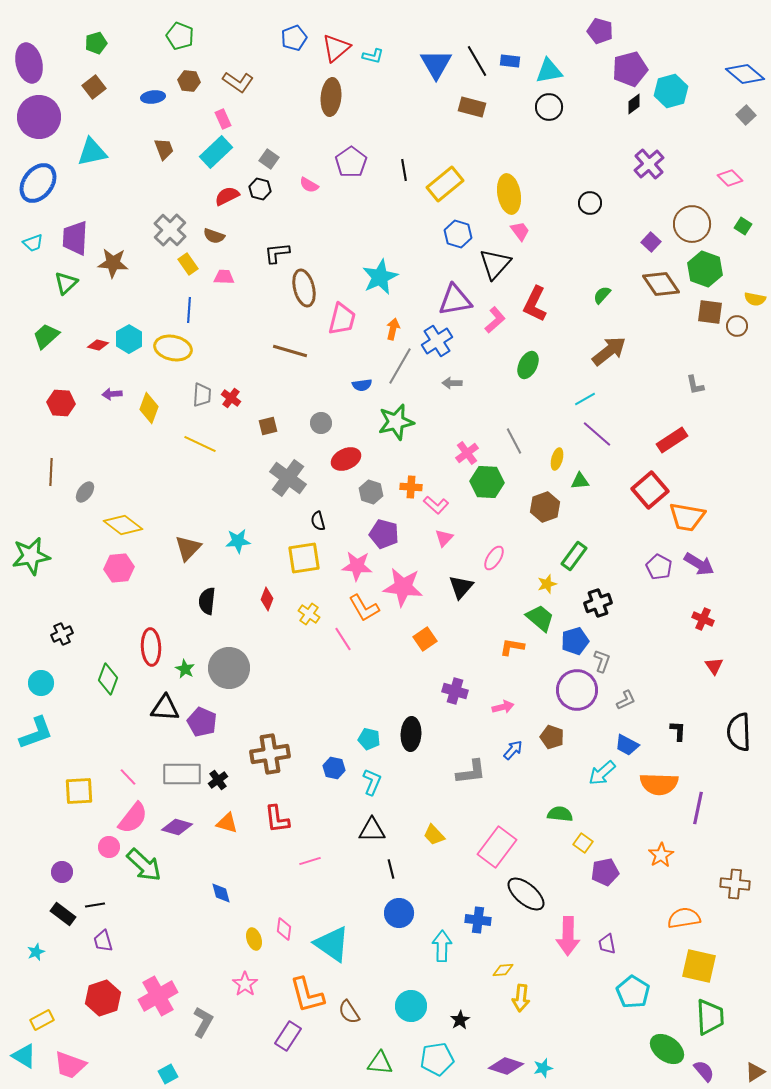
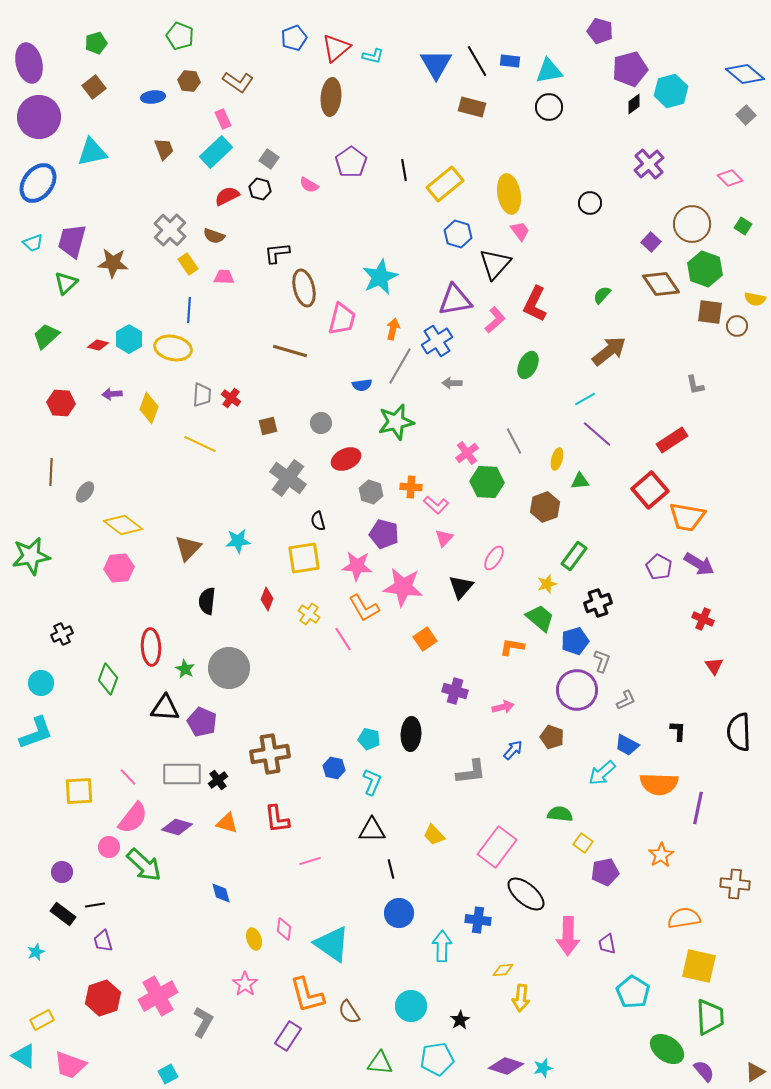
purple trapezoid at (75, 238): moved 3 px left, 3 px down; rotated 12 degrees clockwise
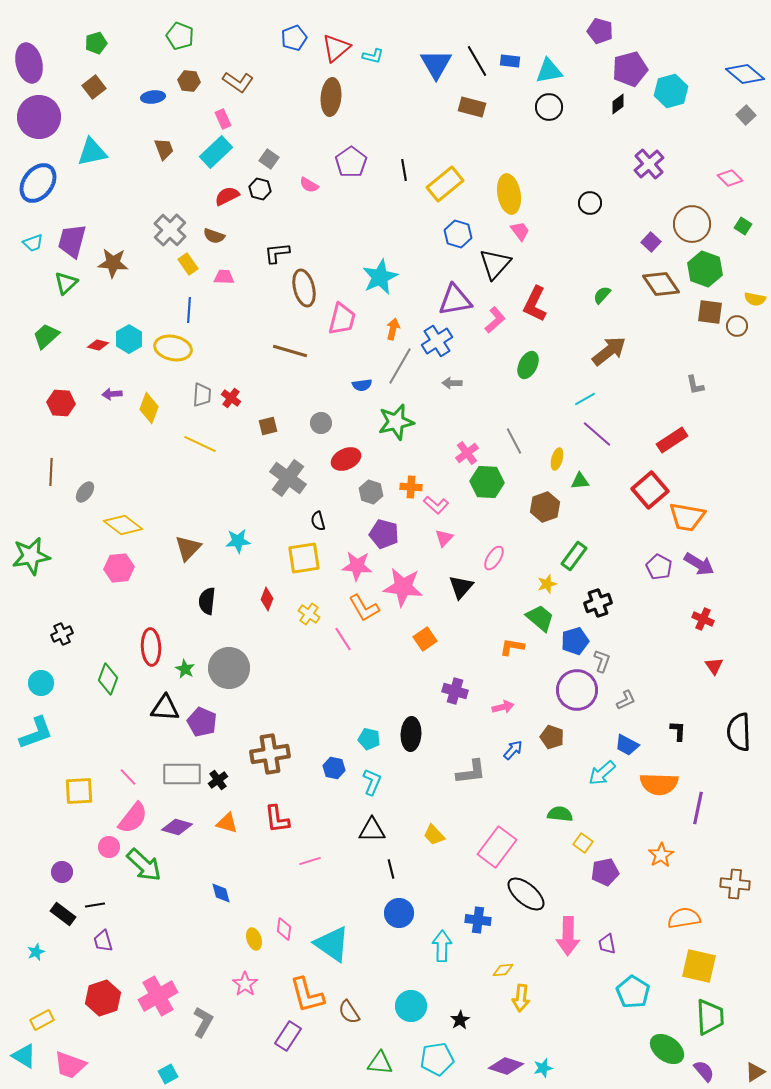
black diamond at (634, 104): moved 16 px left
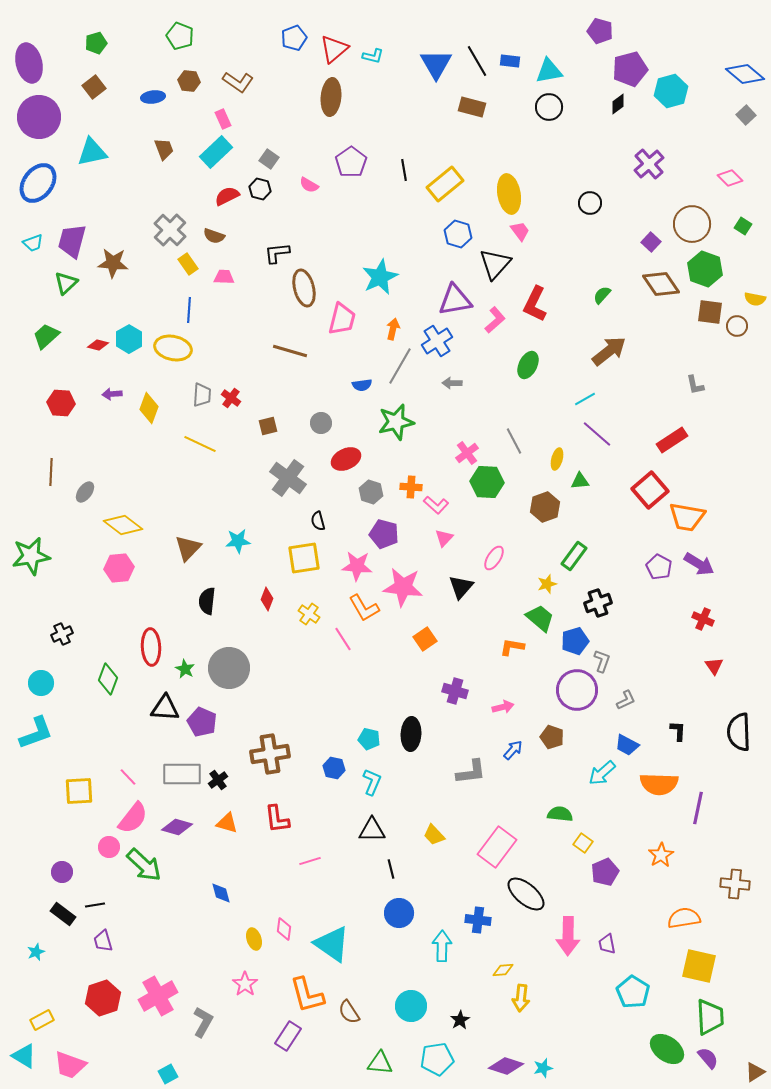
red triangle at (336, 48): moved 2 px left, 1 px down
purple pentagon at (605, 872): rotated 12 degrees counterclockwise
purple semicircle at (704, 1071): moved 4 px right, 13 px up
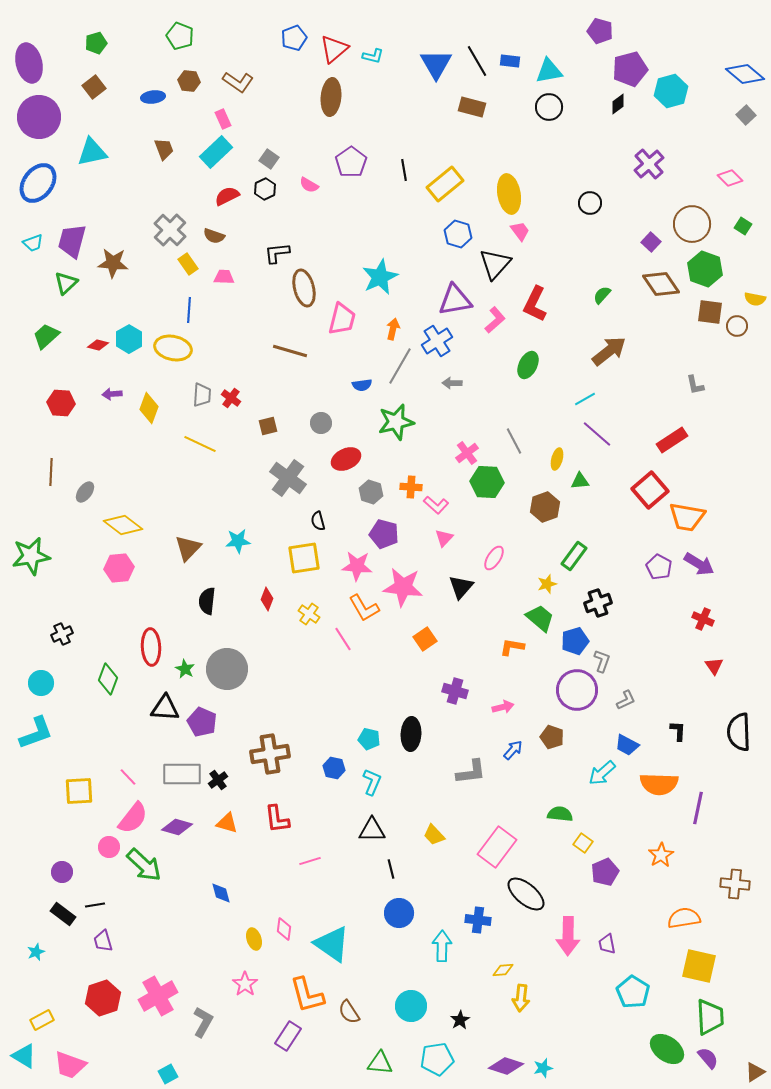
black hexagon at (260, 189): moved 5 px right; rotated 20 degrees clockwise
gray circle at (229, 668): moved 2 px left, 1 px down
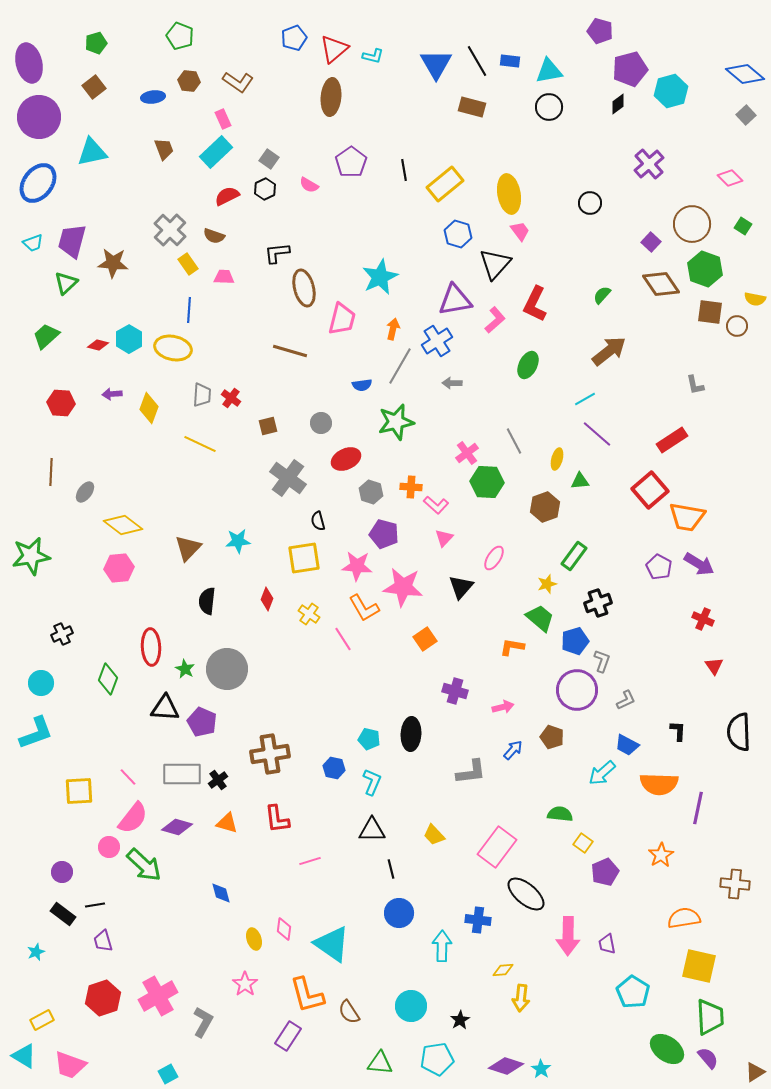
cyan star at (543, 1068): moved 2 px left, 1 px down; rotated 24 degrees counterclockwise
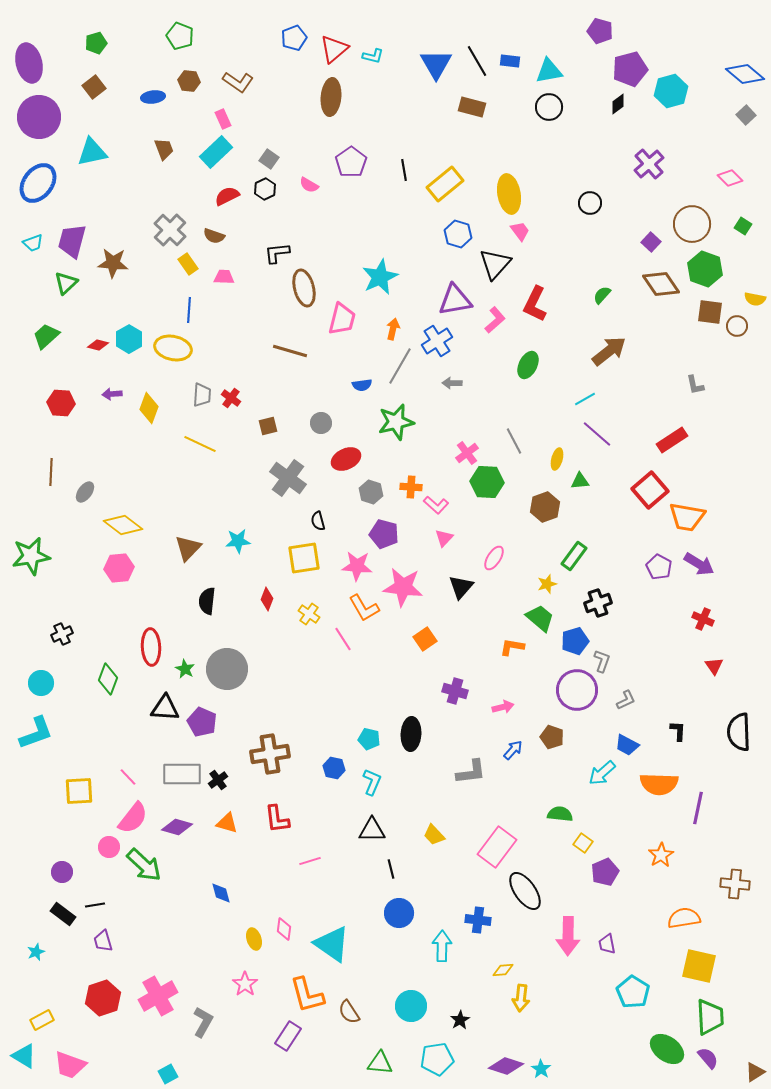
black ellipse at (526, 894): moved 1 px left, 3 px up; rotated 15 degrees clockwise
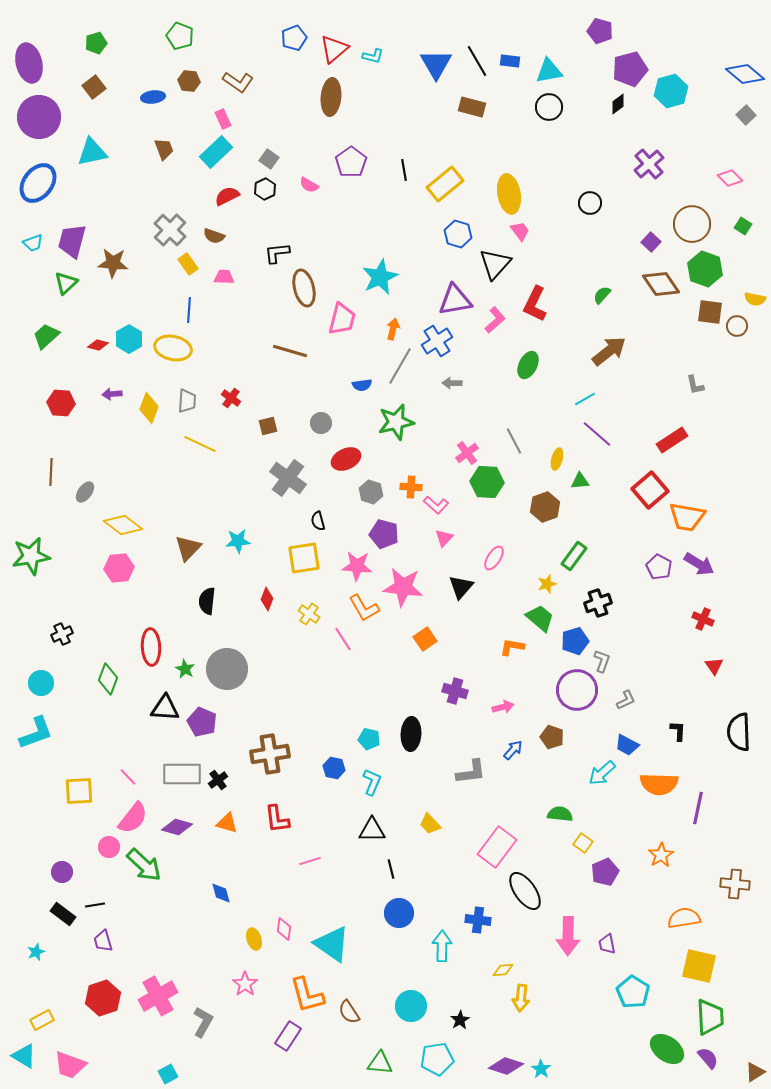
gray trapezoid at (202, 395): moved 15 px left, 6 px down
yellow trapezoid at (434, 835): moved 4 px left, 11 px up
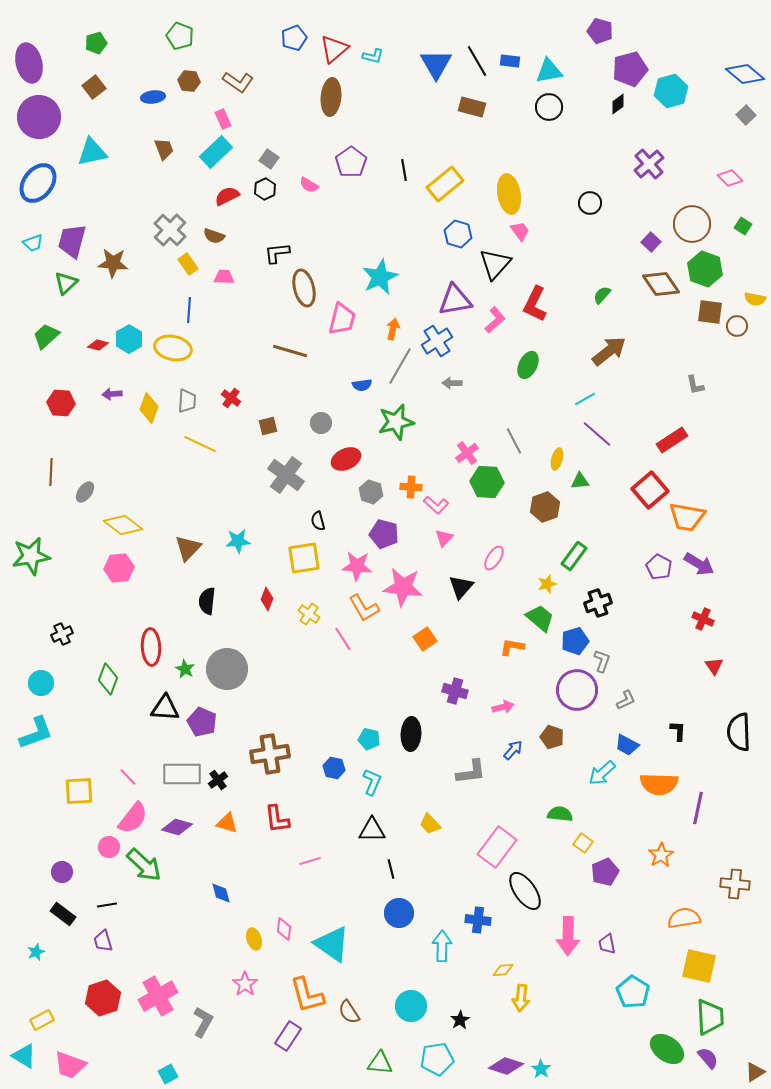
gray cross at (288, 478): moved 2 px left, 3 px up
black line at (95, 905): moved 12 px right
